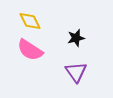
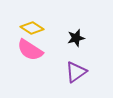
yellow diamond: moved 2 px right, 7 px down; rotated 30 degrees counterclockwise
purple triangle: rotated 30 degrees clockwise
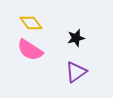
yellow diamond: moved 1 px left, 5 px up; rotated 20 degrees clockwise
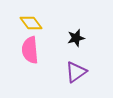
pink semicircle: rotated 52 degrees clockwise
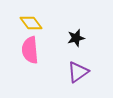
purple triangle: moved 2 px right
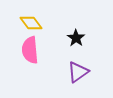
black star: rotated 24 degrees counterclockwise
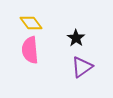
purple triangle: moved 4 px right, 5 px up
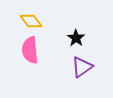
yellow diamond: moved 2 px up
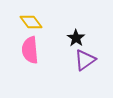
yellow diamond: moved 1 px down
purple triangle: moved 3 px right, 7 px up
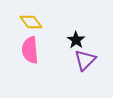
black star: moved 2 px down
purple triangle: rotated 10 degrees counterclockwise
